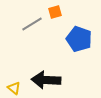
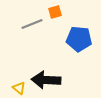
gray line: rotated 10 degrees clockwise
blue pentagon: rotated 15 degrees counterclockwise
yellow triangle: moved 5 px right
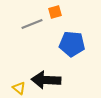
blue pentagon: moved 7 px left, 5 px down
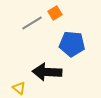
orange square: moved 1 px down; rotated 16 degrees counterclockwise
gray line: moved 1 px up; rotated 10 degrees counterclockwise
black arrow: moved 1 px right, 8 px up
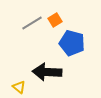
orange square: moved 7 px down
blue pentagon: moved 1 px up; rotated 10 degrees clockwise
yellow triangle: moved 1 px up
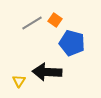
orange square: rotated 24 degrees counterclockwise
yellow triangle: moved 6 px up; rotated 24 degrees clockwise
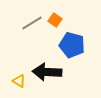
blue pentagon: moved 2 px down
yellow triangle: rotated 32 degrees counterclockwise
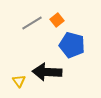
orange square: moved 2 px right; rotated 16 degrees clockwise
yellow triangle: rotated 24 degrees clockwise
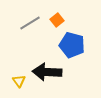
gray line: moved 2 px left
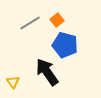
blue pentagon: moved 7 px left
black arrow: rotated 52 degrees clockwise
yellow triangle: moved 6 px left, 1 px down
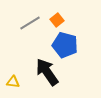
yellow triangle: rotated 48 degrees counterclockwise
